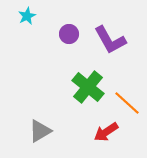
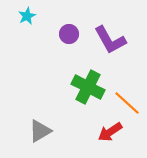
green cross: rotated 12 degrees counterclockwise
red arrow: moved 4 px right
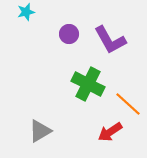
cyan star: moved 1 px left, 4 px up; rotated 12 degrees clockwise
green cross: moved 3 px up
orange line: moved 1 px right, 1 px down
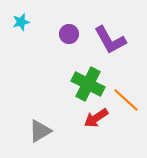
cyan star: moved 5 px left, 10 px down
orange line: moved 2 px left, 4 px up
red arrow: moved 14 px left, 14 px up
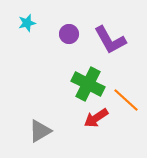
cyan star: moved 6 px right, 1 px down
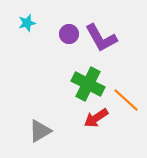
purple L-shape: moved 9 px left, 2 px up
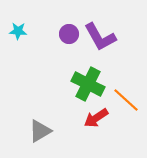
cyan star: moved 9 px left, 8 px down; rotated 18 degrees clockwise
purple L-shape: moved 1 px left, 1 px up
